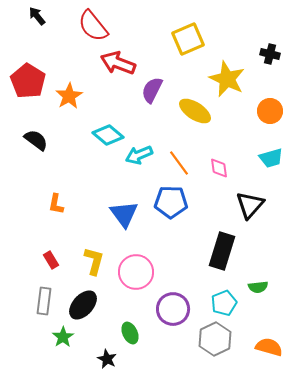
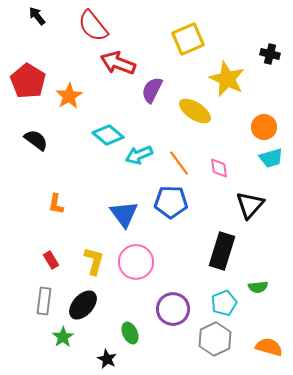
orange circle: moved 6 px left, 16 px down
pink circle: moved 10 px up
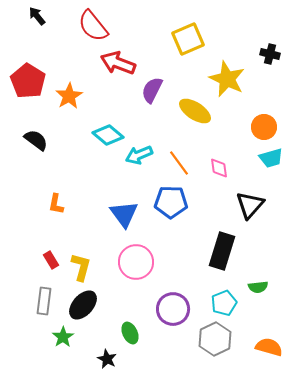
yellow L-shape: moved 13 px left, 6 px down
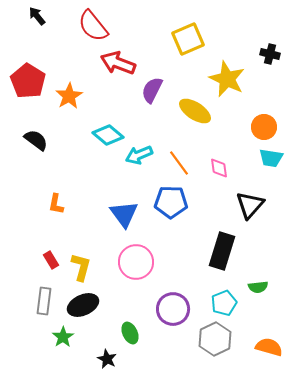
cyan trapezoid: rotated 25 degrees clockwise
black ellipse: rotated 24 degrees clockwise
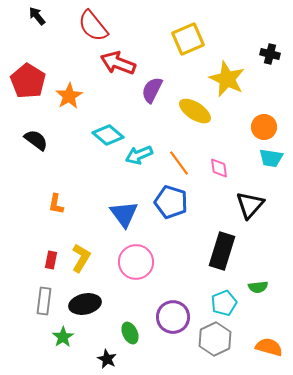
blue pentagon: rotated 16 degrees clockwise
red rectangle: rotated 42 degrees clockwise
yellow L-shape: moved 9 px up; rotated 16 degrees clockwise
black ellipse: moved 2 px right, 1 px up; rotated 12 degrees clockwise
purple circle: moved 8 px down
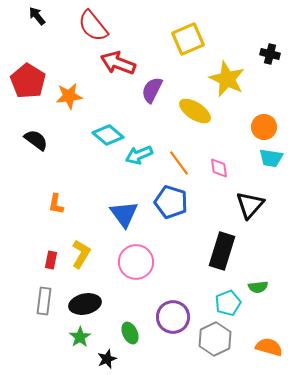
orange star: rotated 24 degrees clockwise
yellow L-shape: moved 4 px up
cyan pentagon: moved 4 px right
green star: moved 17 px right
black star: rotated 24 degrees clockwise
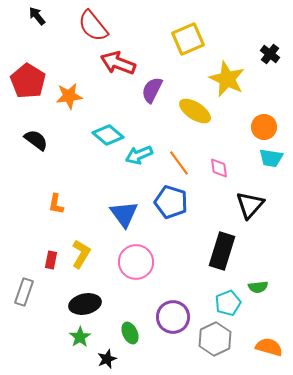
black cross: rotated 24 degrees clockwise
gray rectangle: moved 20 px left, 9 px up; rotated 12 degrees clockwise
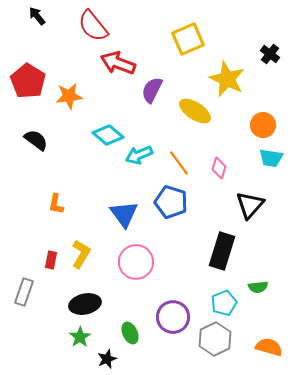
orange circle: moved 1 px left, 2 px up
pink diamond: rotated 25 degrees clockwise
cyan pentagon: moved 4 px left
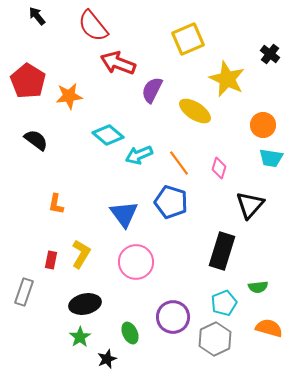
orange semicircle: moved 19 px up
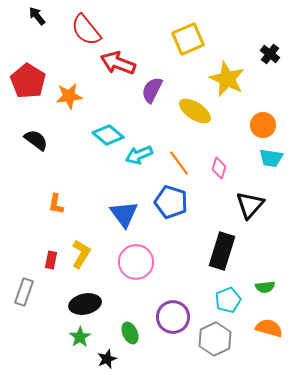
red semicircle: moved 7 px left, 4 px down
green semicircle: moved 7 px right
cyan pentagon: moved 4 px right, 3 px up
